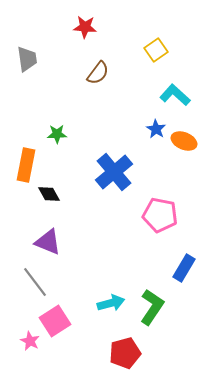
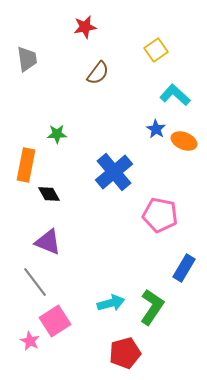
red star: rotated 15 degrees counterclockwise
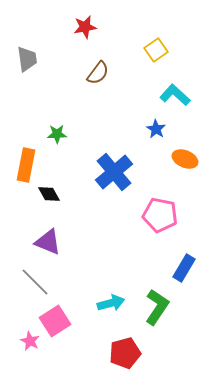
orange ellipse: moved 1 px right, 18 px down
gray line: rotated 8 degrees counterclockwise
green L-shape: moved 5 px right
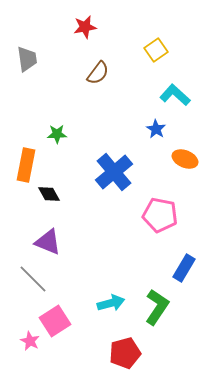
gray line: moved 2 px left, 3 px up
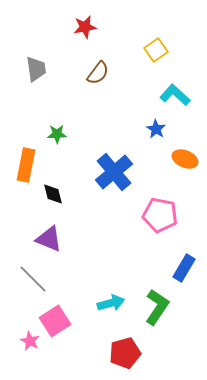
gray trapezoid: moved 9 px right, 10 px down
black diamond: moved 4 px right; rotated 15 degrees clockwise
purple triangle: moved 1 px right, 3 px up
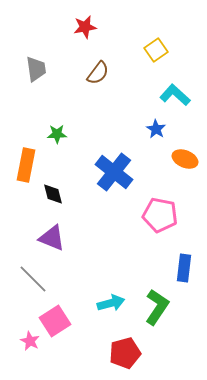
blue cross: rotated 12 degrees counterclockwise
purple triangle: moved 3 px right, 1 px up
blue rectangle: rotated 24 degrees counterclockwise
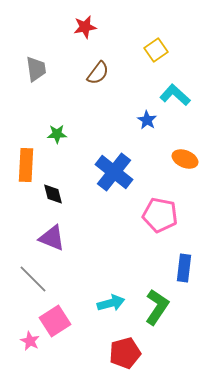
blue star: moved 9 px left, 9 px up
orange rectangle: rotated 8 degrees counterclockwise
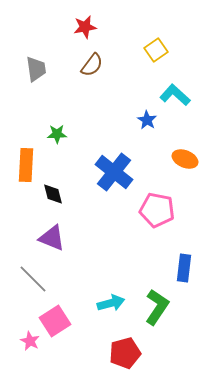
brown semicircle: moved 6 px left, 8 px up
pink pentagon: moved 3 px left, 5 px up
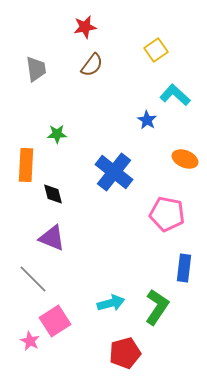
pink pentagon: moved 10 px right, 4 px down
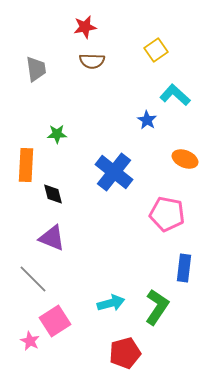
brown semicircle: moved 4 px up; rotated 55 degrees clockwise
